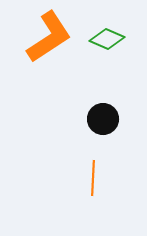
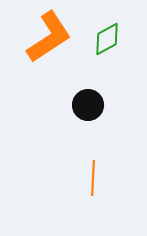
green diamond: rotated 52 degrees counterclockwise
black circle: moved 15 px left, 14 px up
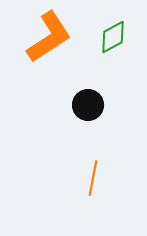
green diamond: moved 6 px right, 2 px up
orange line: rotated 8 degrees clockwise
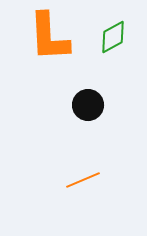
orange L-shape: rotated 120 degrees clockwise
orange line: moved 10 px left, 2 px down; rotated 56 degrees clockwise
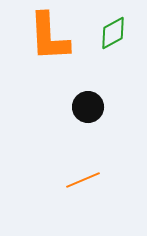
green diamond: moved 4 px up
black circle: moved 2 px down
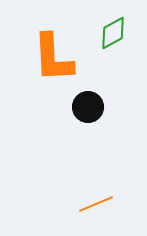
orange L-shape: moved 4 px right, 21 px down
orange line: moved 13 px right, 24 px down
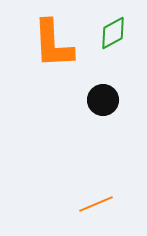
orange L-shape: moved 14 px up
black circle: moved 15 px right, 7 px up
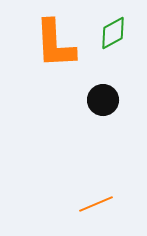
orange L-shape: moved 2 px right
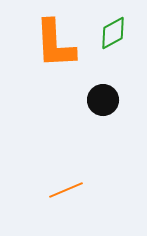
orange line: moved 30 px left, 14 px up
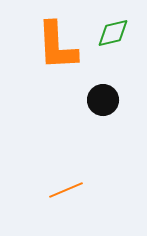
green diamond: rotated 16 degrees clockwise
orange L-shape: moved 2 px right, 2 px down
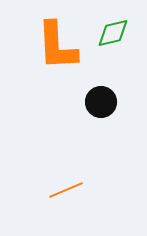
black circle: moved 2 px left, 2 px down
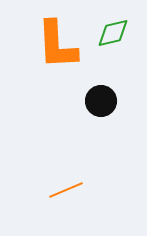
orange L-shape: moved 1 px up
black circle: moved 1 px up
